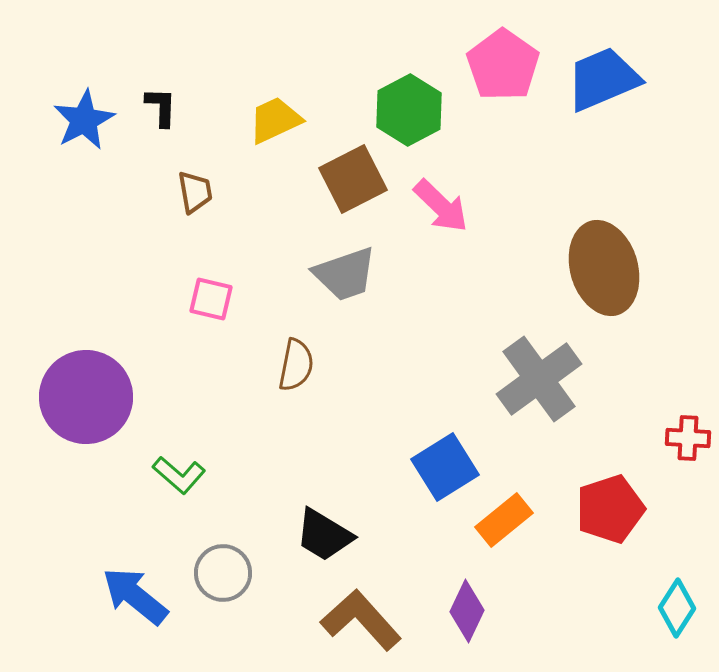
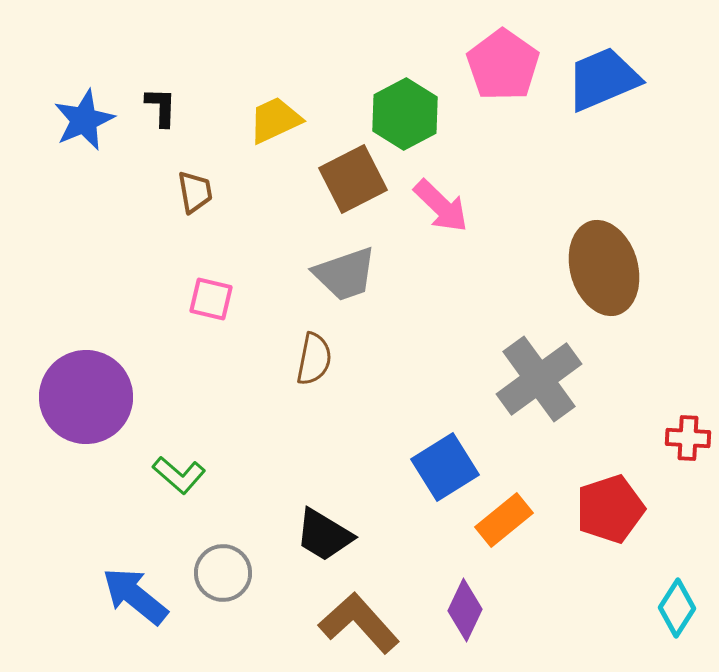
green hexagon: moved 4 px left, 4 px down
blue star: rotated 4 degrees clockwise
brown semicircle: moved 18 px right, 6 px up
purple diamond: moved 2 px left, 1 px up
brown L-shape: moved 2 px left, 3 px down
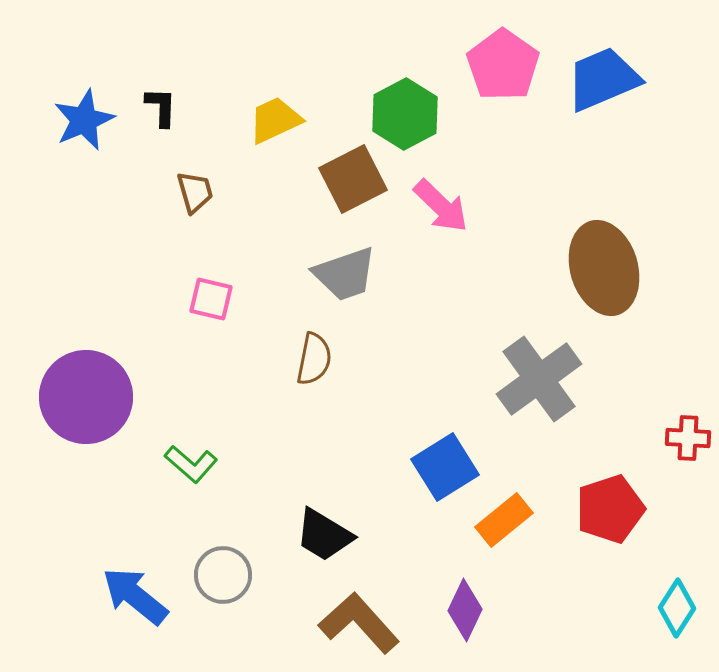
brown trapezoid: rotated 6 degrees counterclockwise
green L-shape: moved 12 px right, 11 px up
gray circle: moved 2 px down
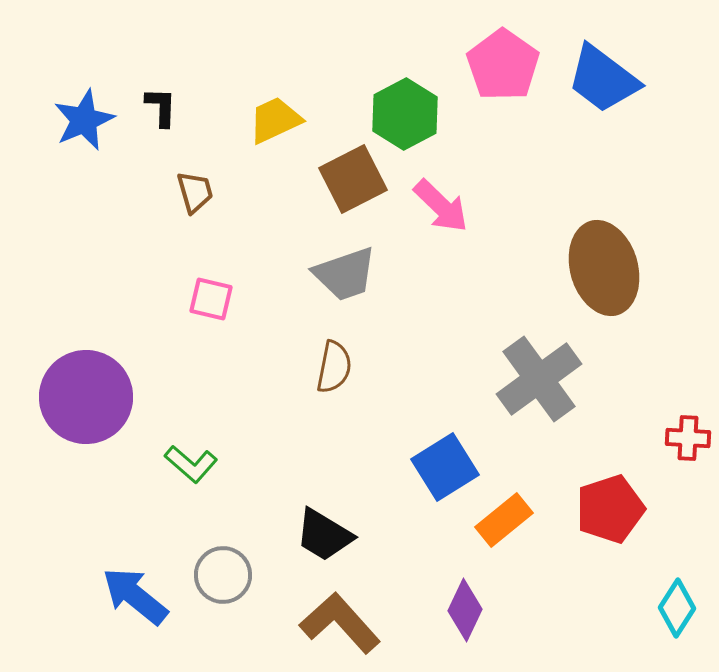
blue trapezoid: rotated 120 degrees counterclockwise
brown semicircle: moved 20 px right, 8 px down
brown L-shape: moved 19 px left
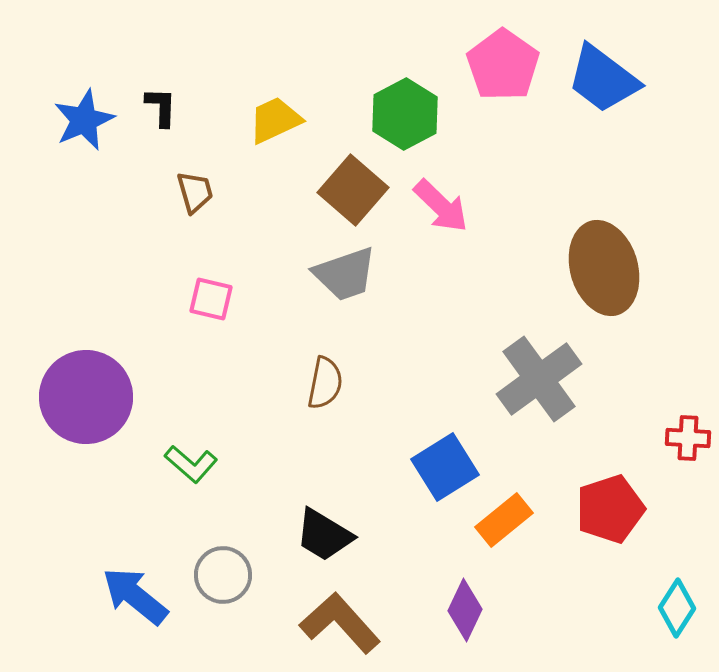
brown square: moved 11 px down; rotated 22 degrees counterclockwise
brown semicircle: moved 9 px left, 16 px down
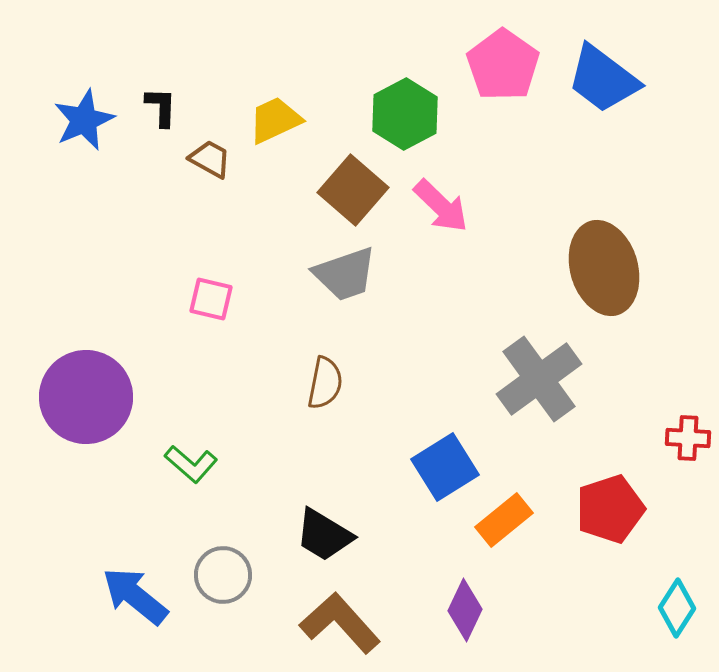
brown trapezoid: moved 15 px right, 33 px up; rotated 45 degrees counterclockwise
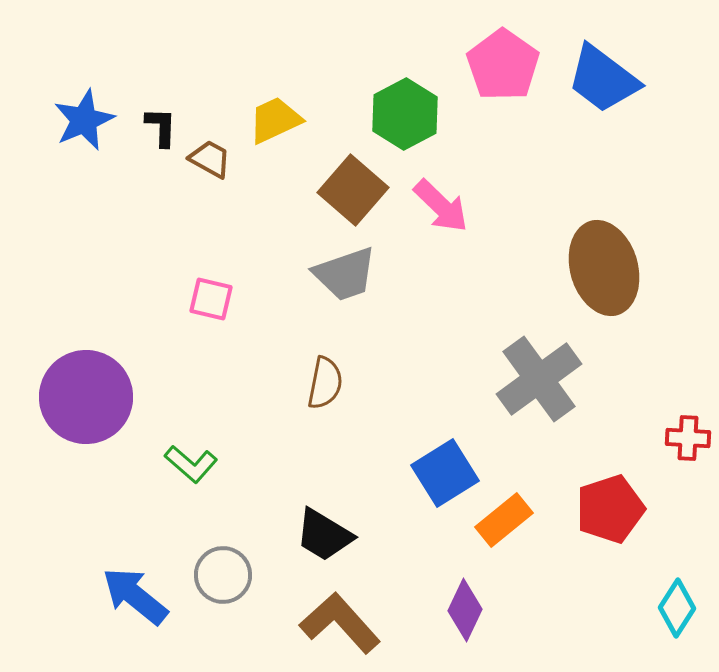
black L-shape: moved 20 px down
blue square: moved 6 px down
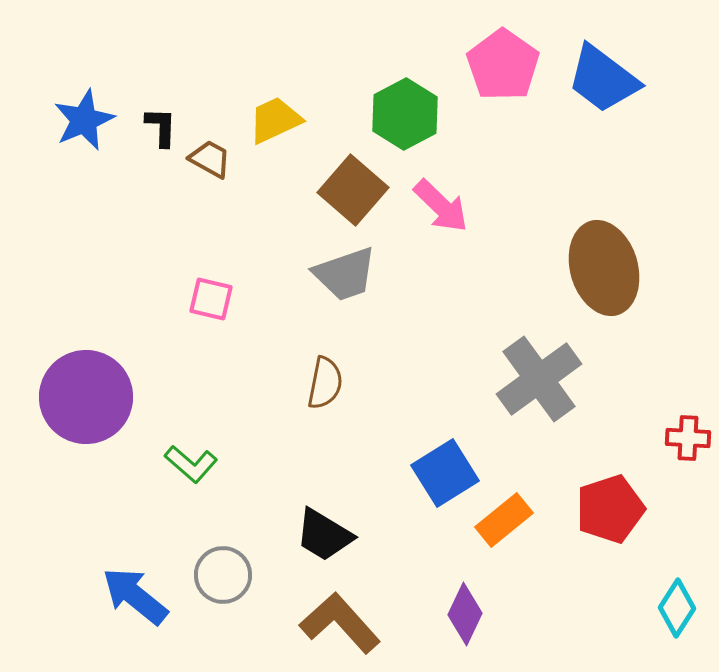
purple diamond: moved 4 px down
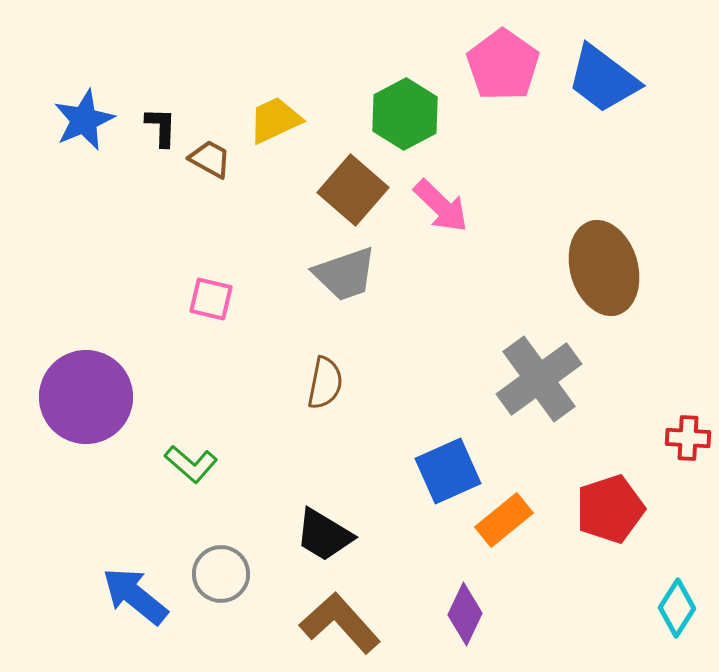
blue square: moved 3 px right, 2 px up; rotated 8 degrees clockwise
gray circle: moved 2 px left, 1 px up
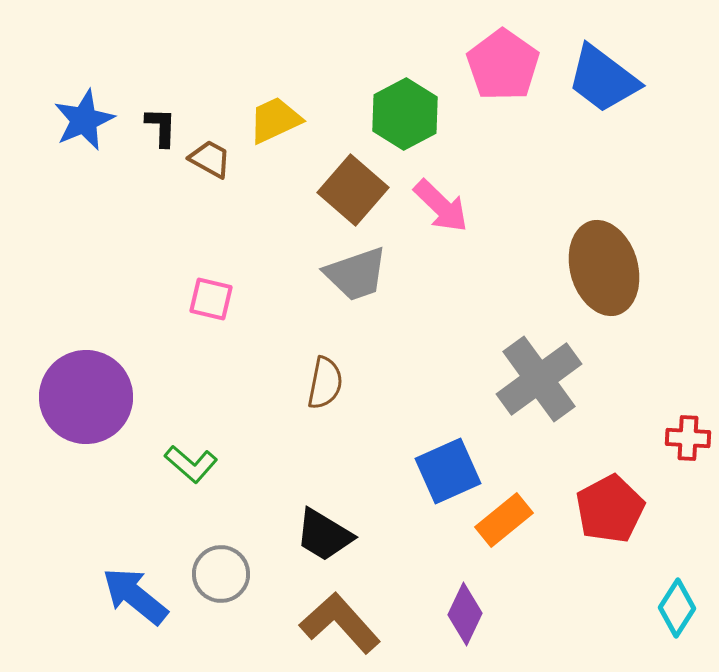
gray trapezoid: moved 11 px right
red pentagon: rotated 10 degrees counterclockwise
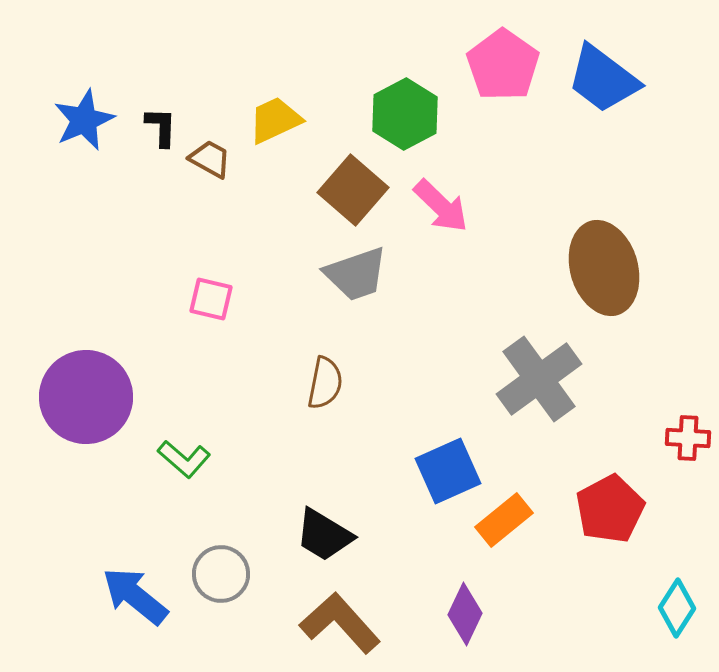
green L-shape: moved 7 px left, 5 px up
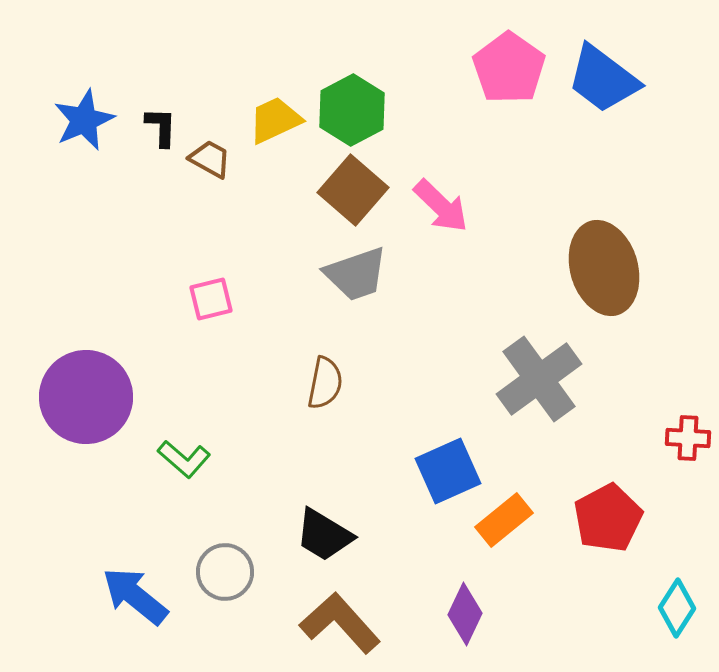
pink pentagon: moved 6 px right, 3 px down
green hexagon: moved 53 px left, 4 px up
pink square: rotated 27 degrees counterclockwise
red pentagon: moved 2 px left, 9 px down
gray circle: moved 4 px right, 2 px up
